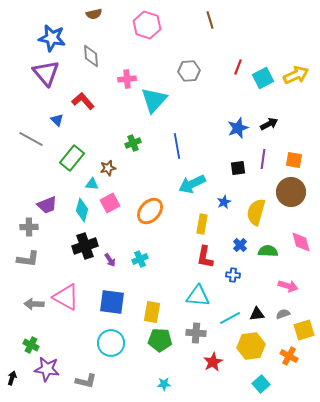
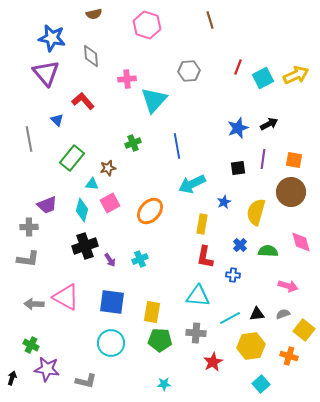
gray line at (31, 139): moved 2 px left; rotated 50 degrees clockwise
yellow square at (304, 330): rotated 35 degrees counterclockwise
orange cross at (289, 356): rotated 12 degrees counterclockwise
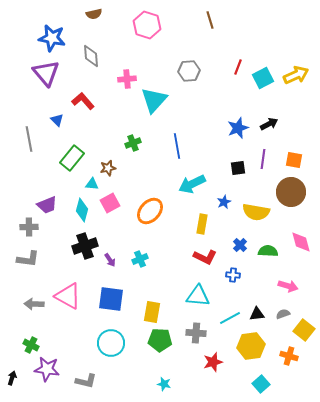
yellow semicircle at (256, 212): rotated 96 degrees counterclockwise
red L-shape at (205, 257): rotated 75 degrees counterclockwise
pink triangle at (66, 297): moved 2 px right, 1 px up
blue square at (112, 302): moved 1 px left, 3 px up
red star at (213, 362): rotated 12 degrees clockwise
cyan star at (164, 384): rotated 16 degrees clockwise
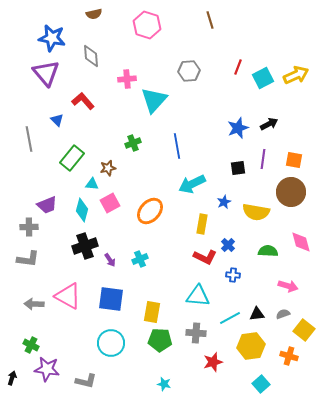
blue cross at (240, 245): moved 12 px left
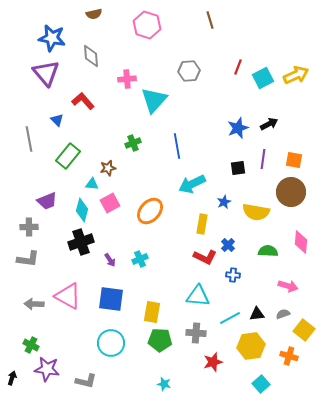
green rectangle at (72, 158): moved 4 px left, 2 px up
purple trapezoid at (47, 205): moved 4 px up
pink diamond at (301, 242): rotated 20 degrees clockwise
black cross at (85, 246): moved 4 px left, 4 px up
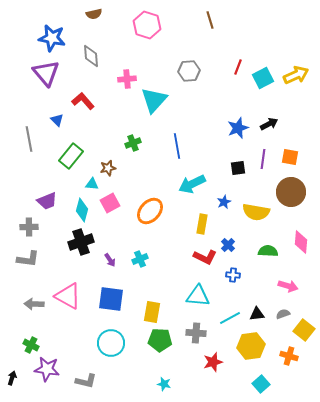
green rectangle at (68, 156): moved 3 px right
orange square at (294, 160): moved 4 px left, 3 px up
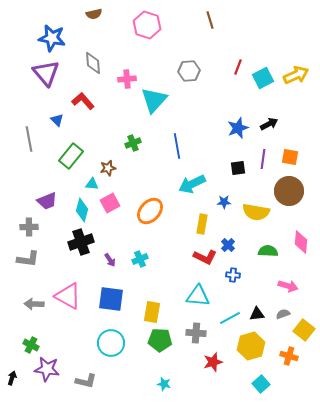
gray diamond at (91, 56): moved 2 px right, 7 px down
brown circle at (291, 192): moved 2 px left, 1 px up
blue star at (224, 202): rotated 24 degrees clockwise
yellow hexagon at (251, 346): rotated 8 degrees counterclockwise
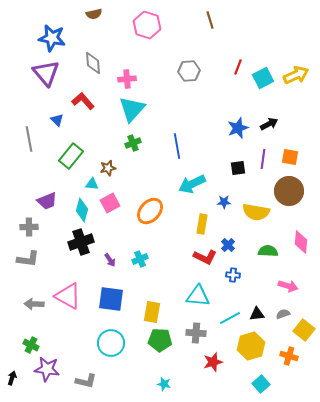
cyan triangle at (154, 100): moved 22 px left, 9 px down
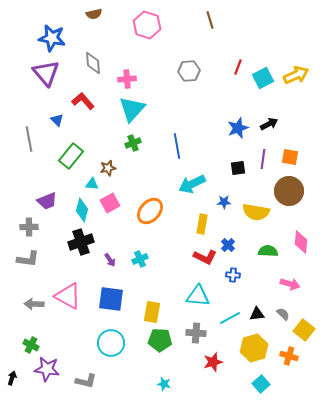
pink arrow at (288, 286): moved 2 px right, 2 px up
gray semicircle at (283, 314): rotated 64 degrees clockwise
yellow hexagon at (251, 346): moved 3 px right, 2 px down
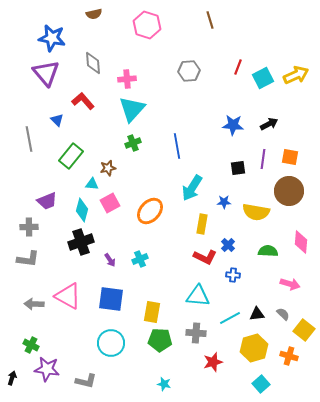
blue star at (238, 128): moved 5 px left, 3 px up; rotated 25 degrees clockwise
cyan arrow at (192, 184): moved 4 px down; rotated 32 degrees counterclockwise
